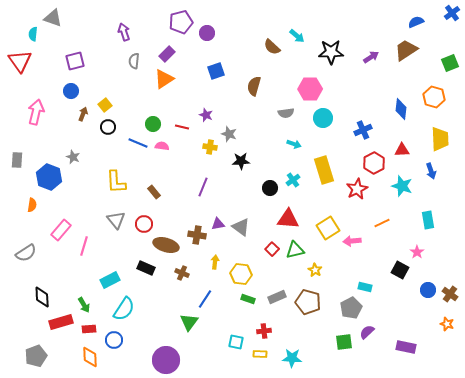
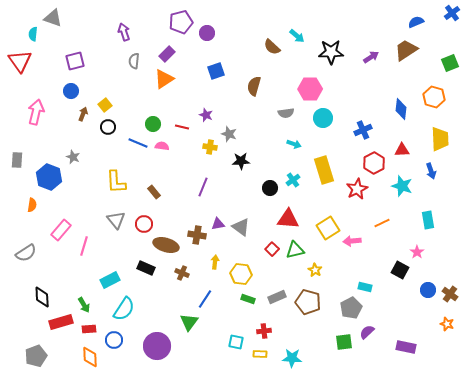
purple circle at (166, 360): moved 9 px left, 14 px up
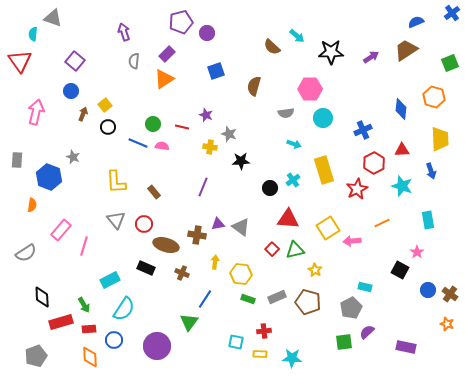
purple square at (75, 61): rotated 36 degrees counterclockwise
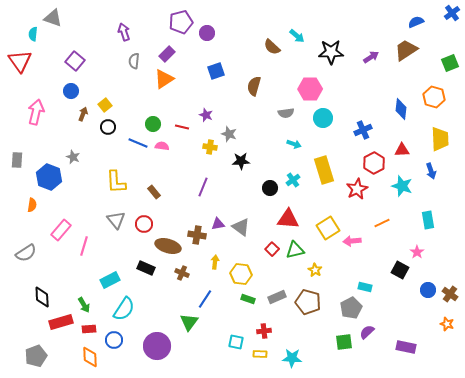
brown ellipse at (166, 245): moved 2 px right, 1 px down
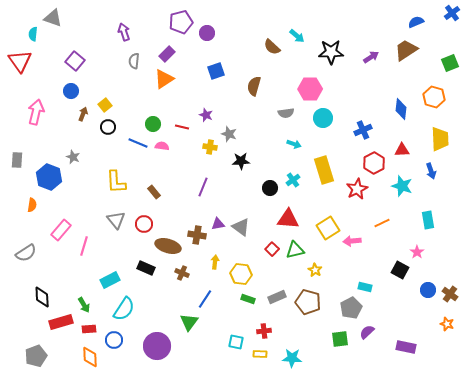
green square at (344, 342): moved 4 px left, 3 px up
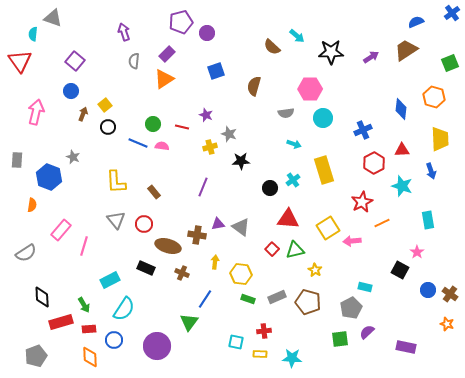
yellow cross at (210, 147): rotated 24 degrees counterclockwise
red star at (357, 189): moved 5 px right, 13 px down
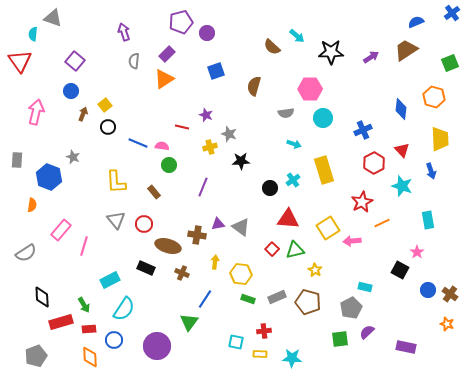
green circle at (153, 124): moved 16 px right, 41 px down
red triangle at (402, 150): rotated 49 degrees clockwise
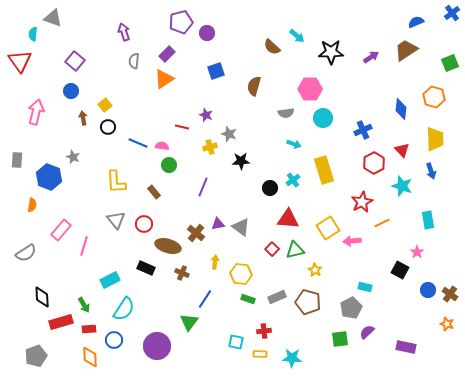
brown arrow at (83, 114): moved 4 px down; rotated 32 degrees counterclockwise
yellow trapezoid at (440, 139): moved 5 px left
brown cross at (197, 235): moved 1 px left, 2 px up; rotated 30 degrees clockwise
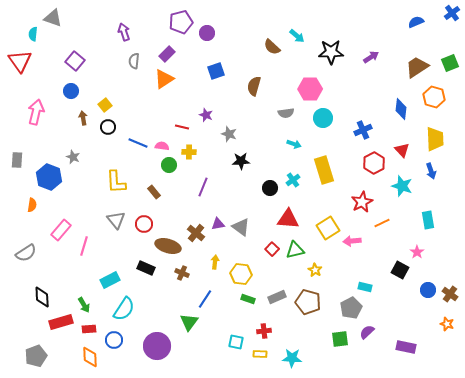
brown trapezoid at (406, 50): moved 11 px right, 17 px down
yellow cross at (210, 147): moved 21 px left, 5 px down; rotated 16 degrees clockwise
